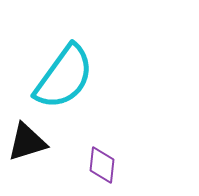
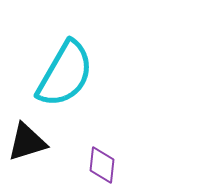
cyan semicircle: moved 1 px right, 3 px up; rotated 6 degrees counterclockwise
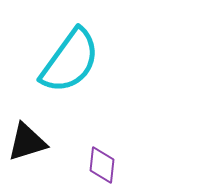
cyan semicircle: moved 5 px right, 13 px up; rotated 6 degrees clockwise
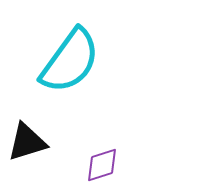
purple diamond: rotated 66 degrees clockwise
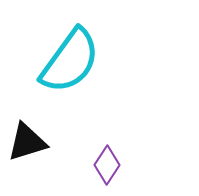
purple diamond: moved 5 px right; rotated 39 degrees counterclockwise
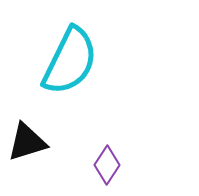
cyan semicircle: rotated 10 degrees counterclockwise
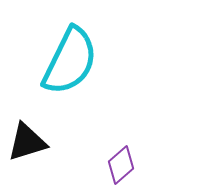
purple diamond: moved 14 px right; rotated 15 degrees clockwise
